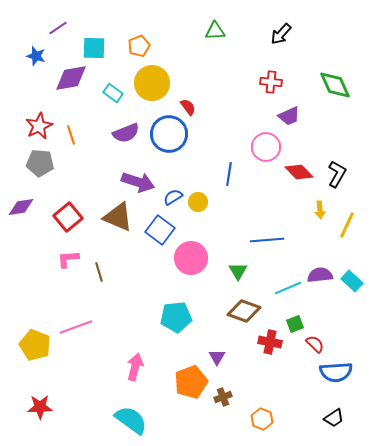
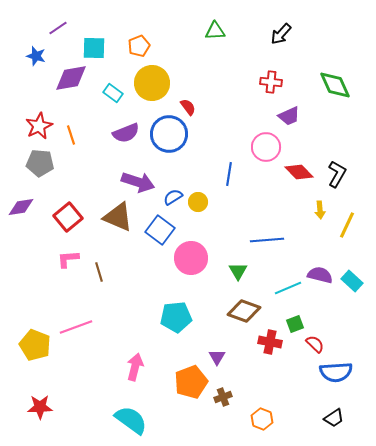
purple semicircle at (320, 275): rotated 20 degrees clockwise
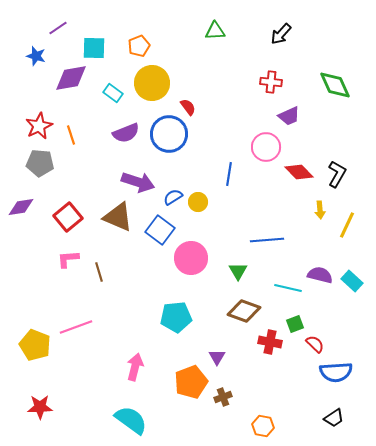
cyan line at (288, 288): rotated 36 degrees clockwise
orange hexagon at (262, 419): moved 1 px right, 7 px down; rotated 10 degrees counterclockwise
